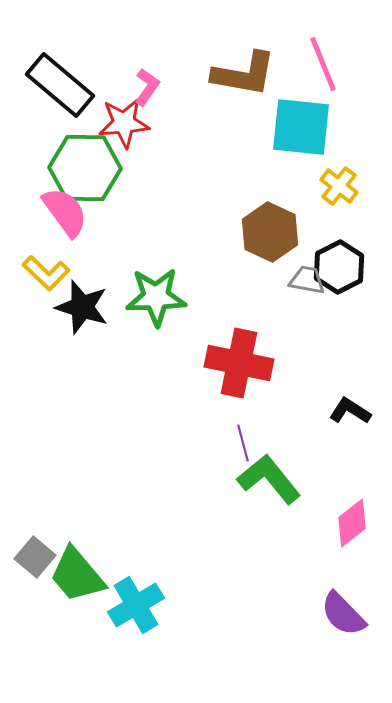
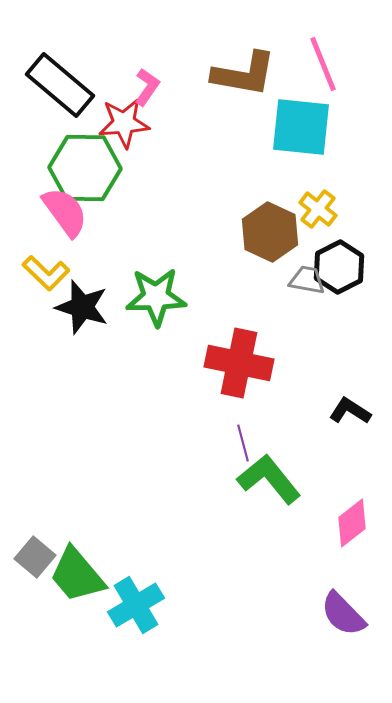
yellow cross: moved 21 px left, 23 px down
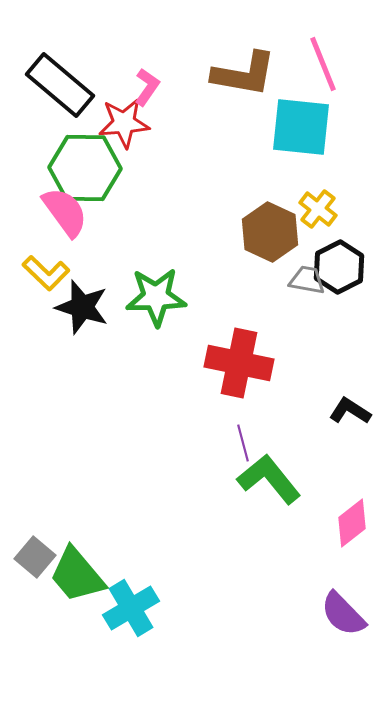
cyan cross: moved 5 px left, 3 px down
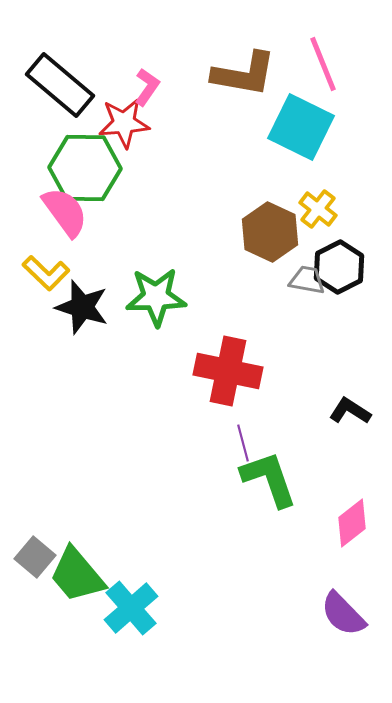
cyan square: rotated 20 degrees clockwise
red cross: moved 11 px left, 8 px down
green L-shape: rotated 20 degrees clockwise
cyan cross: rotated 10 degrees counterclockwise
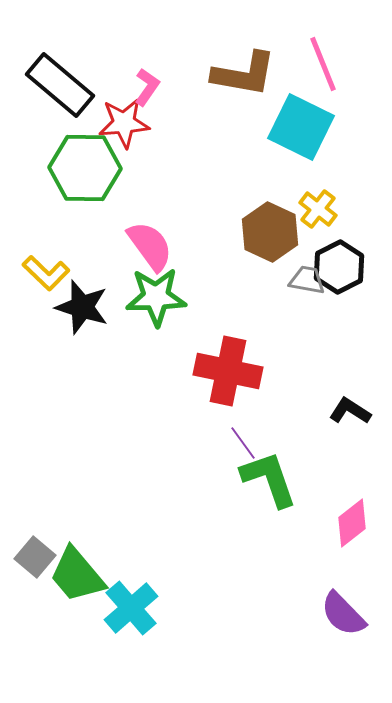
pink semicircle: moved 85 px right, 34 px down
purple line: rotated 21 degrees counterclockwise
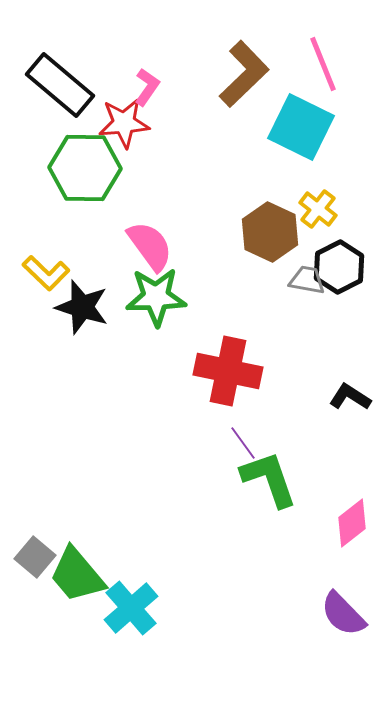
brown L-shape: rotated 54 degrees counterclockwise
black L-shape: moved 14 px up
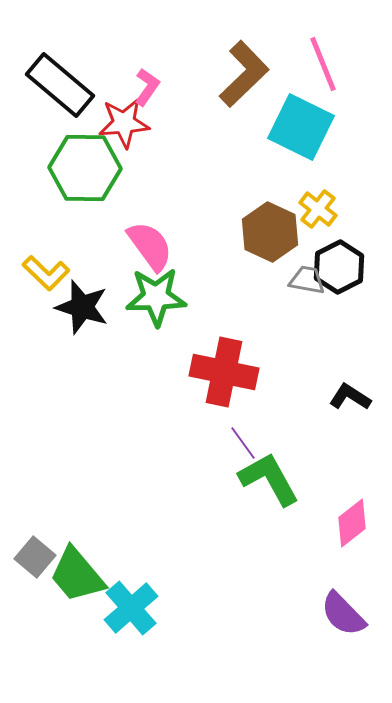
red cross: moved 4 px left, 1 px down
green L-shape: rotated 10 degrees counterclockwise
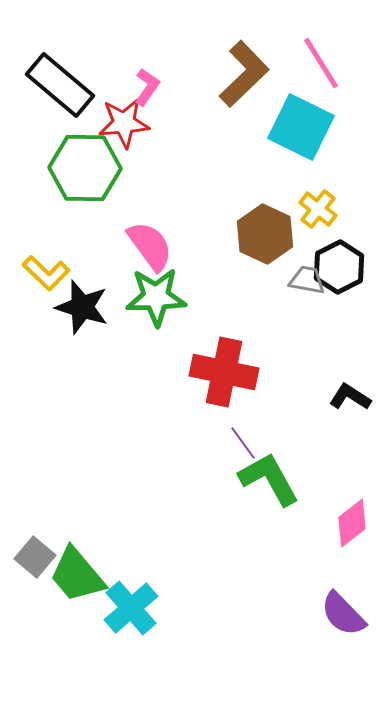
pink line: moved 2 px left, 1 px up; rotated 10 degrees counterclockwise
brown hexagon: moved 5 px left, 2 px down
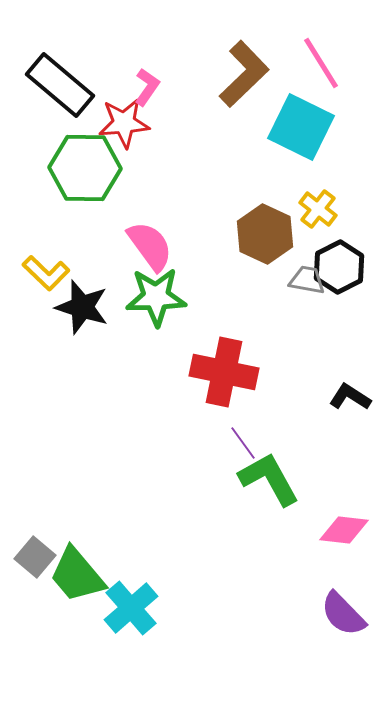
pink diamond: moved 8 px left, 7 px down; rotated 45 degrees clockwise
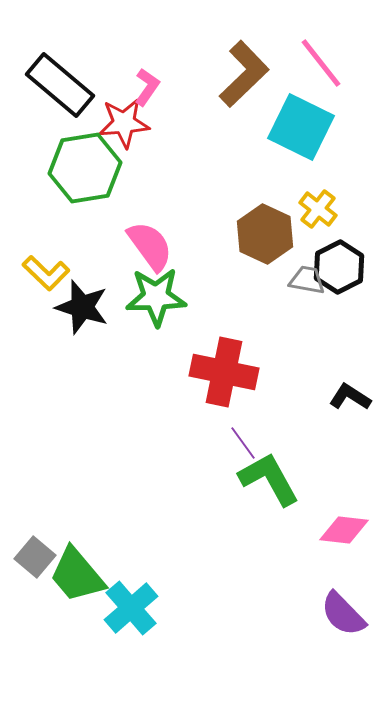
pink line: rotated 6 degrees counterclockwise
green hexagon: rotated 10 degrees counterclockwise
